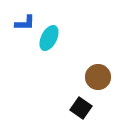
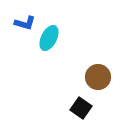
blue L-shape: rotated 15 degrees clockwise
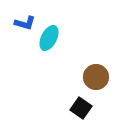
brown circle: moved 2 px left
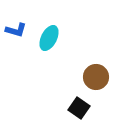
blue L-shape: moved 9 px left, 7 px down
black square: moved 2 px left
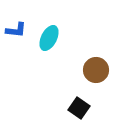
blue L-shape: rotated 10 degrees counterclockwise
brown circle: moved 7 px up
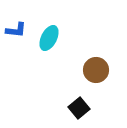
black square: rotated 15 degrees clockwise
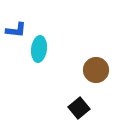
cyan ellipse: moved 10 px left, 11 px down; rotated 20 degrees counterclockwise
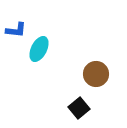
cyan ellipse: rotated 20 degrees clockwise
brown circle: moved 4 px down
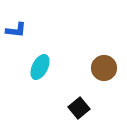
cyan ellipse: moved 1 px right, 18 px down
brown circle: moved 8 px right, 6 px up
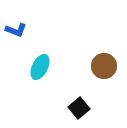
blue L-shape: rotated 15 degrees clockwise
brown circle: moved 2 px up
